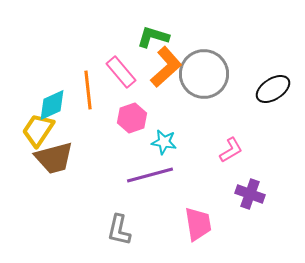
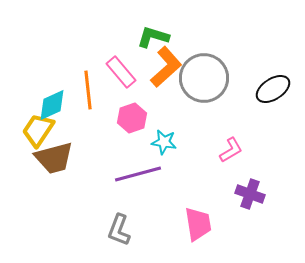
gray circle: moved 4 px down
purple line: moved 12 px left, 1 px up
gray L-shape: rotated 8 degrees clockwise
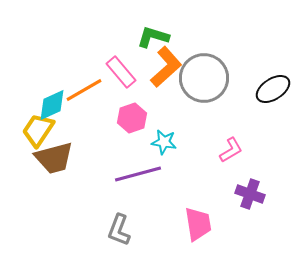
orange line: moved 4 px left; rotated 66 degrees clockwise
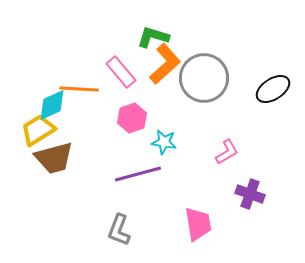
orange L-shape: moved 1 px left, 3 px up
orange line: moved 5 px left, 1 px up; rotated 33 degrees clockwise
yellow trapezoid: rotated 24 degrees clockwise
pink L-shape: moved 4 px left, 2 px down
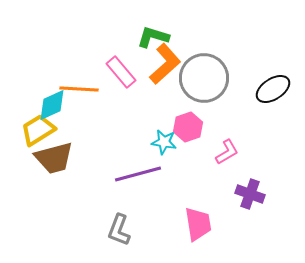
pink hexagon: moved 56 px right, 9 px down
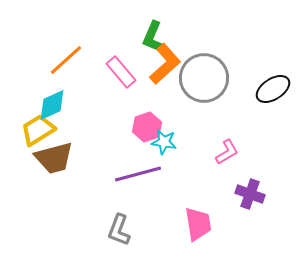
green L-shape: rotated 84 degrees counterclockwise
orange line: moved 13 px left, 29 px up; rotated 45 degrees counterclockwise
pink hexagon: moved 41 px left
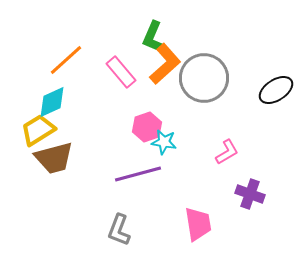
black ellipse: moved 3 px right, 1 px down
cyan diamond: moved 3 px up
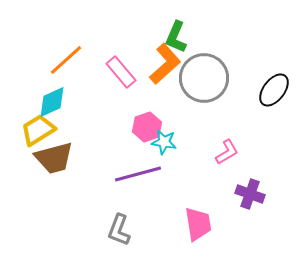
green L-shape: moved 23 px right
black ellipse: moved 2 px left; rotated 20 degrees counterclockwise
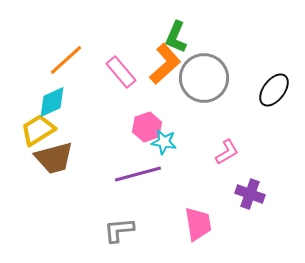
gray L-shape: rotated 64 degrees clockwise
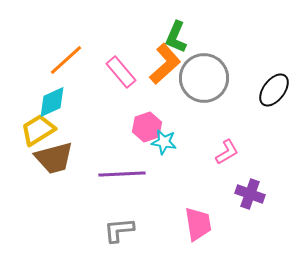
purple line: moved 16 px left; rotated 12 degrees clockwise
